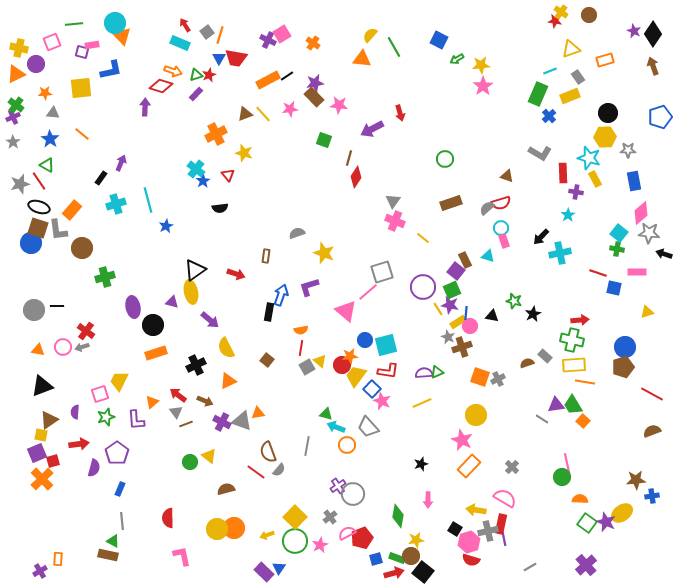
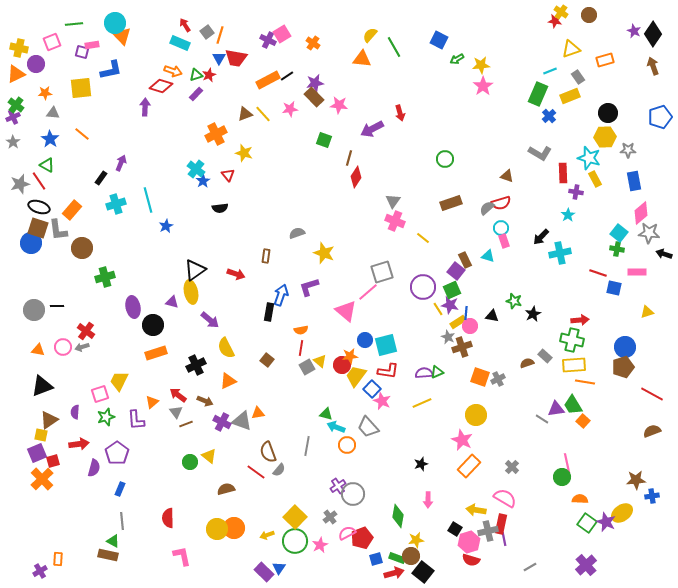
purple triangle at (556, 405): moved 4 px down
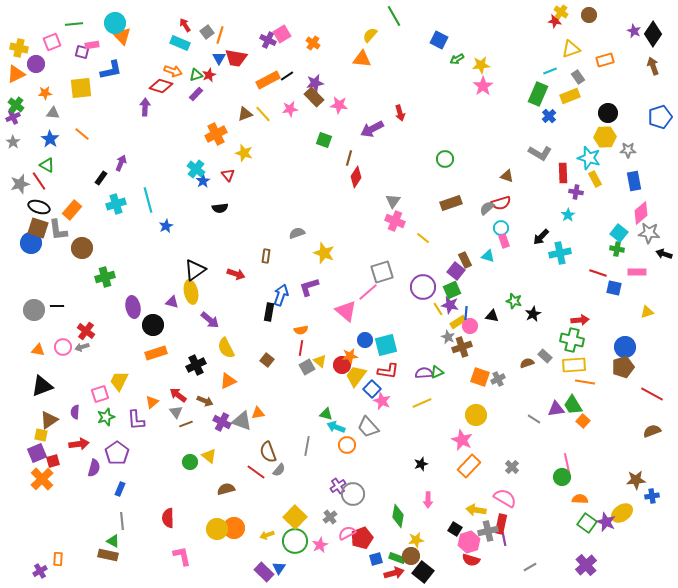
green line at (394, 47): moved 31 px up
gray line at (542, 419): moved 8 px left
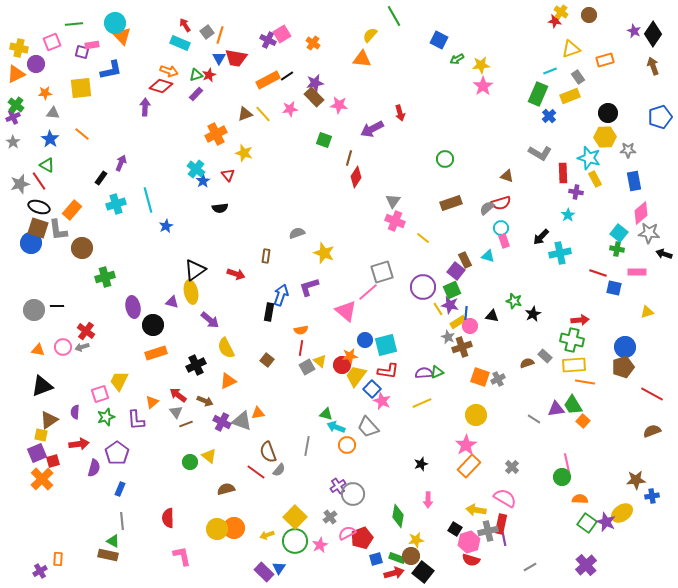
orange arrow at (173, 71): moved 4 px left
pink star at (462, 440): moved 4 px right, 5 px down; rotated 15 degrees clockwise
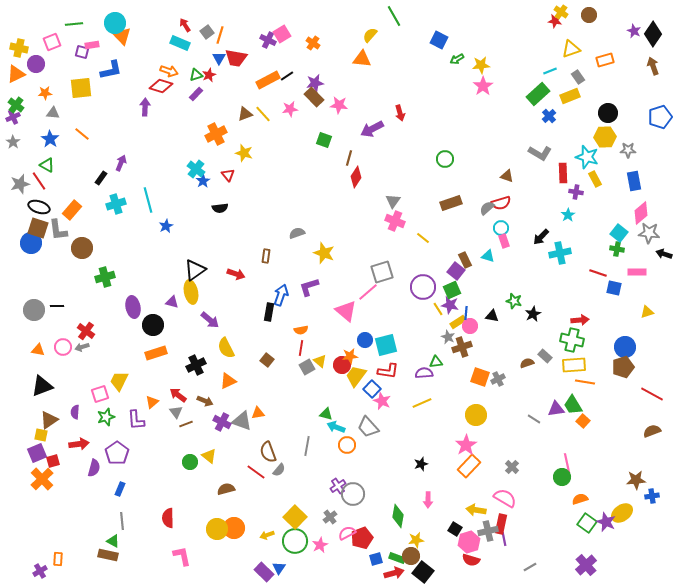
green rectangle at (538, 94): rotated 25 degrees clockwise
cyan star at (589, 158): moved 2 px left, 1 px up
green triangle at (437, 372): moved 1 px left, 10 px up; rotated 16 degrees clockwise
orange semicircle at (580, 499): rotated 21 degrees counterclockwise
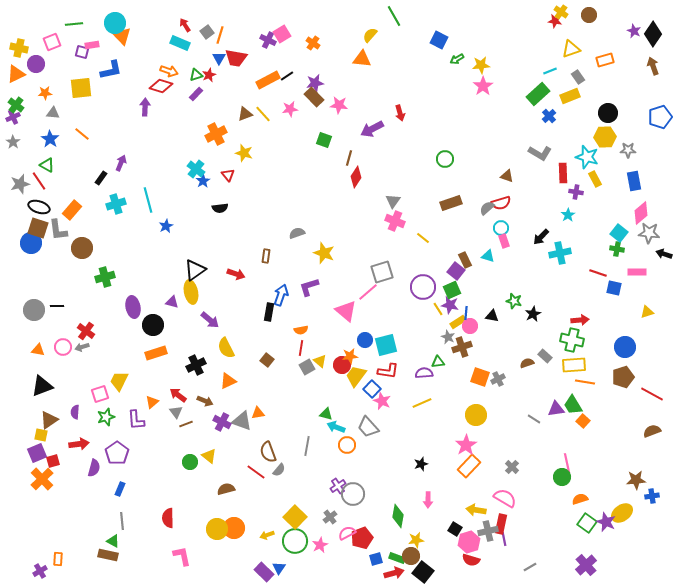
green triangle at (436, 362): moved 2 px right
brown pentagon at (623, 367): moved 10 px down
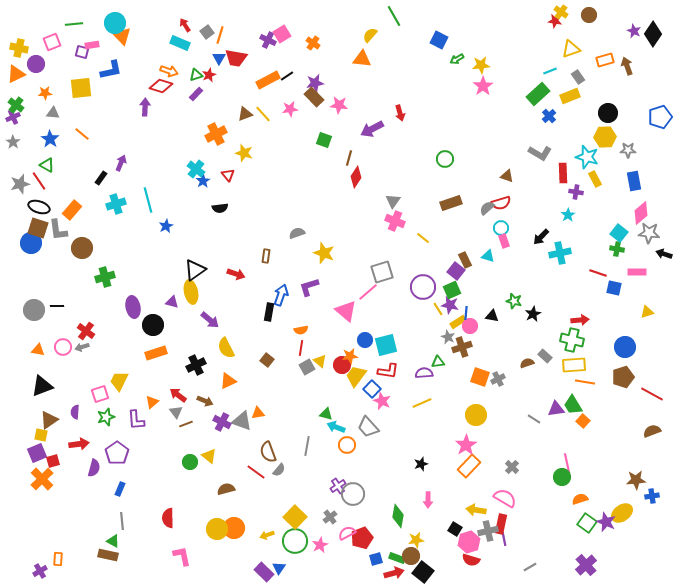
brown arrow at (653, 66): moved 26 px left
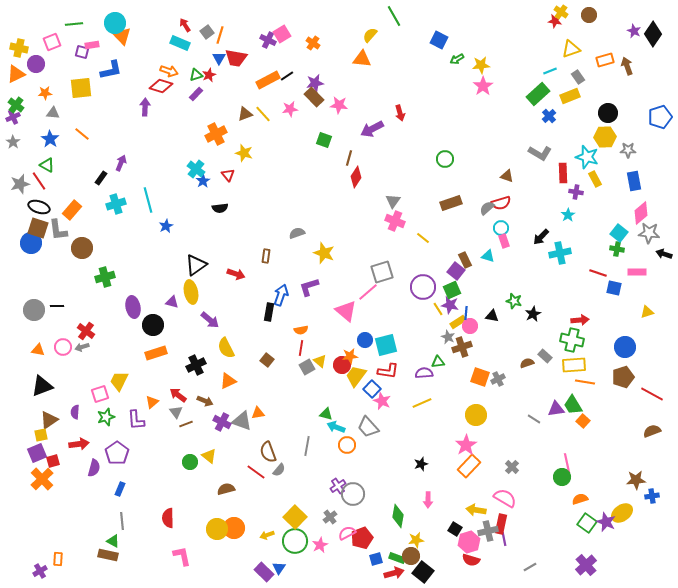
black triangle at (195, 270): moved 1 px right, 5 px up
yellow square at (41, 435): rotated 24 degrees counterclockwise
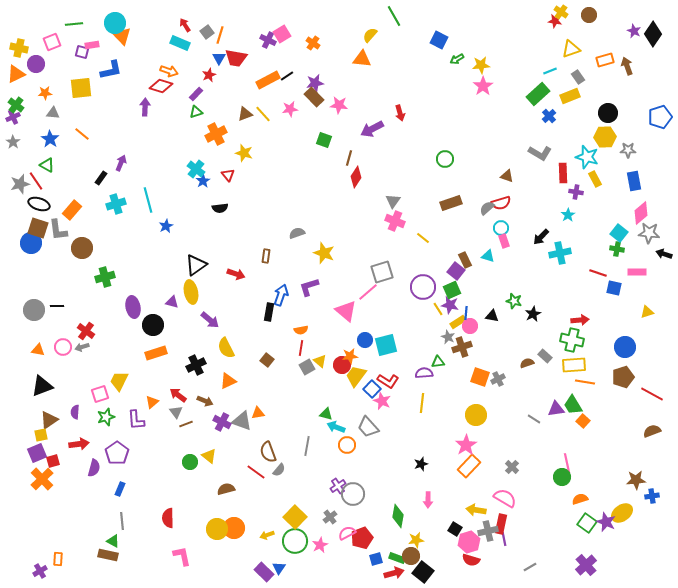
green triangle at (196, 75): moved 37 px down
red line at (39, 181): moved 3 px left
black ellipse at (39, 207): moved 3 px up
red L-shape at (388, 371): moved 10 px down; rotated 25 degrees clockwise
yellow line at (422, 403): rotated 60 degrees counterclockwise
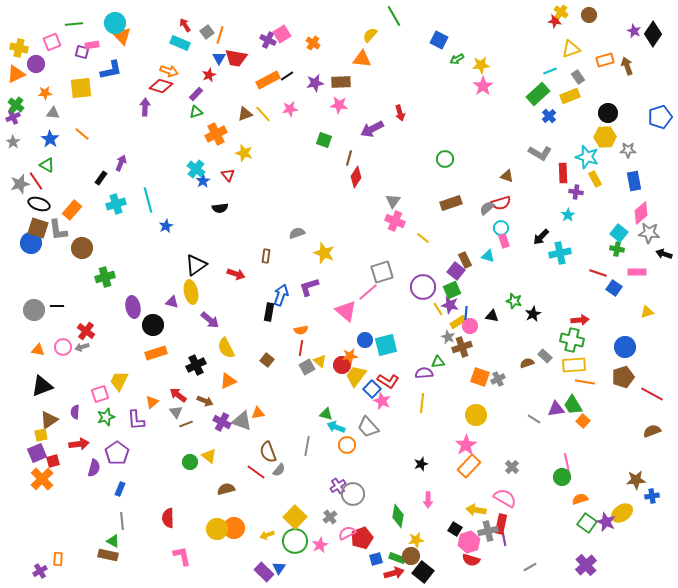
brown rectangle at (314, 97): moved 27 px right, 15 px up; rotated 48 degrees counterclockwise
blue square at (614, 288): rotated 21 degrees clockwise
